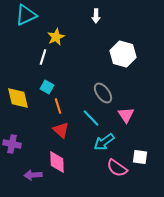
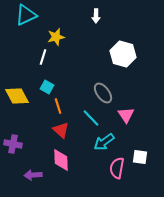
yellow star: rotated 12 degrees clockwise
yellow diamond: moved 1 px left, 2 px up; rotated 15 degrees counterclockwise
purple cross: moved 1 px right
pink diamond: moved 4 px right, 2 px up
pink semicircle: rotated 65 degrees clockwise
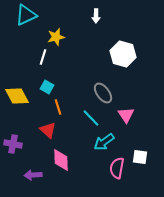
orange line: moved 1 px down
red triangle: moved 13 px left
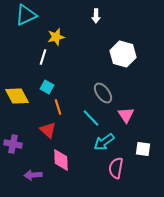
white square: moved 3 px right, 8 px up
pink semicircle: moved 1 px left
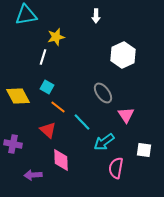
cyan triangle: rotated 15 degrees clockwise
white hexagon: moved 1 px down; rotated 20 degrees clockwise
yellow diamond: moved 1 px right
orange line: rotated 35 degrees counterclockwise
cyan line: moved 9 px left, 4 px down
white square: moved 1 px right, 1 px down
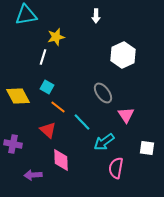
white square: moved 3 px right, 2 px up
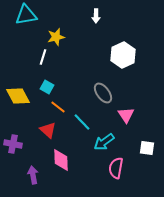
purple arrow: rotated 84 degrees clockwise
